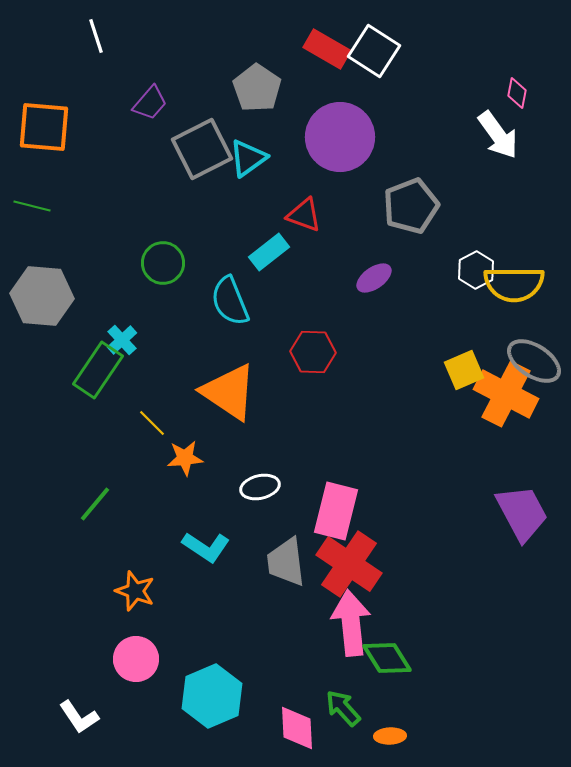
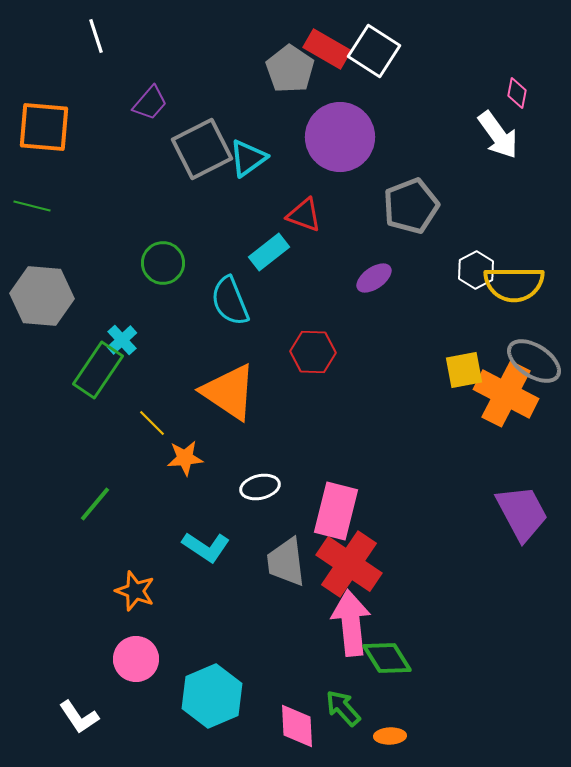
gray pentagon at (257, 88): moved 33 px right, 19 px up
yellow square at (464, 370): rotated 12 degrees clockwise
pink diamond at (297, 728): moved 2 px up
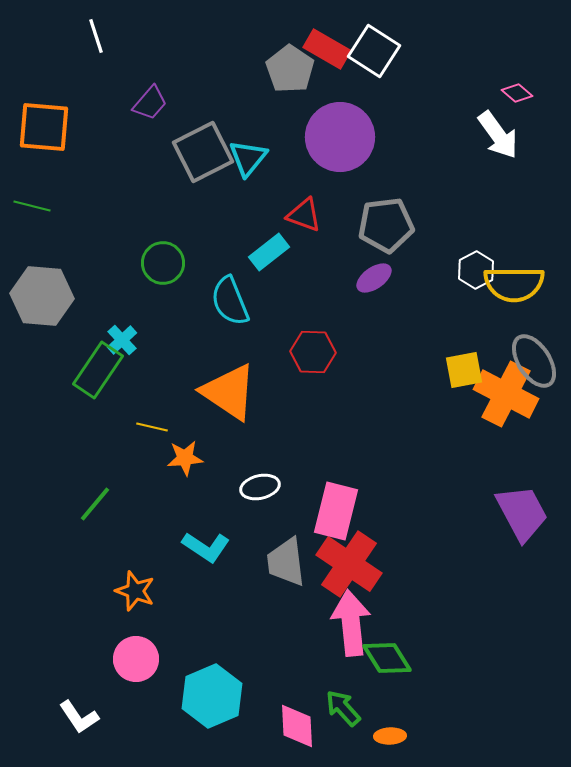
pink diamond at (517, 93): rotated 60 degrees counterclockwise
gray square at (202, 149): moved 1 px right, 3 px down
cyan triangle at (248, 158): rotated 15 degrees counterclockwise
gray pentagon at (411, 206): moved 25 px left, 19 px down; rotated 14 degrees clockwise
gray ellipse at (534, 361): rotated 24 degrees clockwise
yellow line at (152, 423): moved 4 px down; rotated 32 degrees counterclockwise
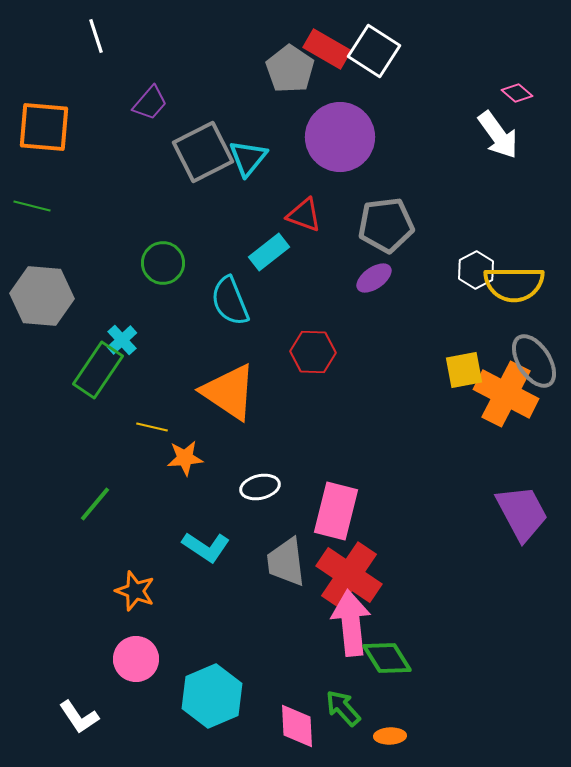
red cross at (349, 564): moved 11 px down
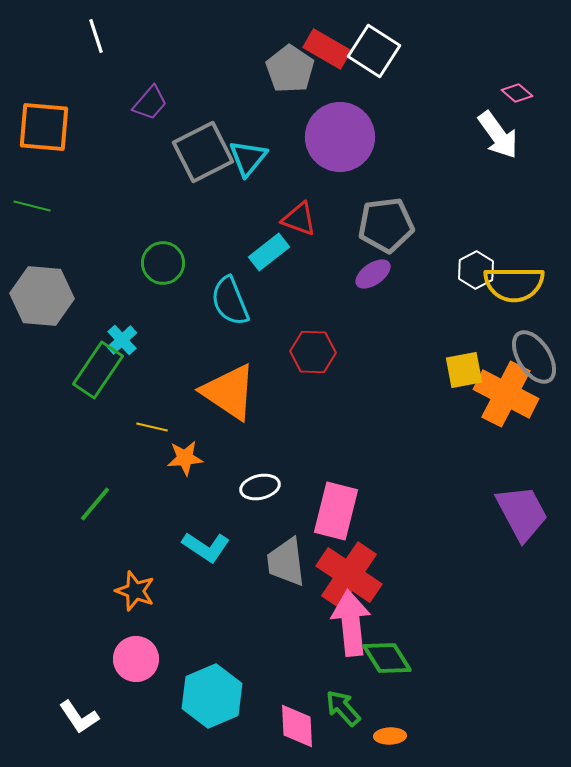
red triangle at (304, 215): moved 5 px left, 4 px down
purple ellipse at (374, 278): moved 1 px left, 4 px up
gray ellipse at (534, 361): moved 4 px up
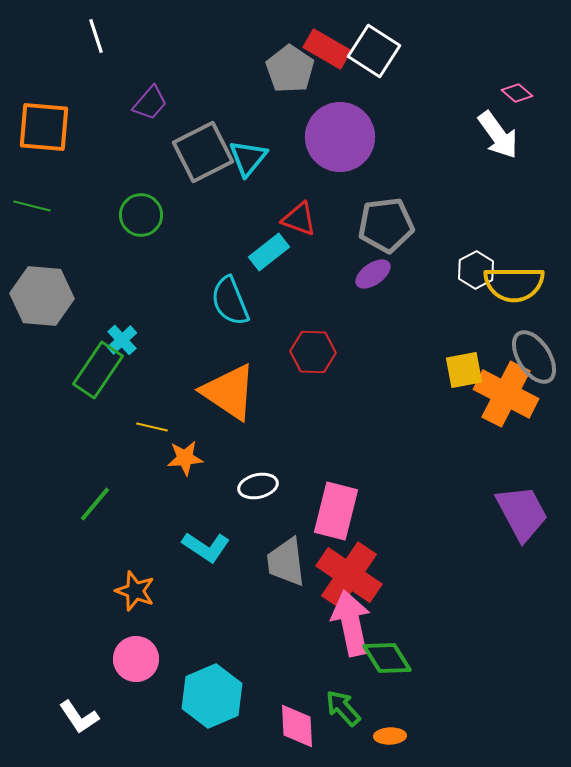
green circle at (163, 263): moved 22 px left, 48 px up
white ellipse at (260, 487): moved 2 px left, 1 px up
pink arrow at (351, 623): rotated 6 degrees counterclockwise
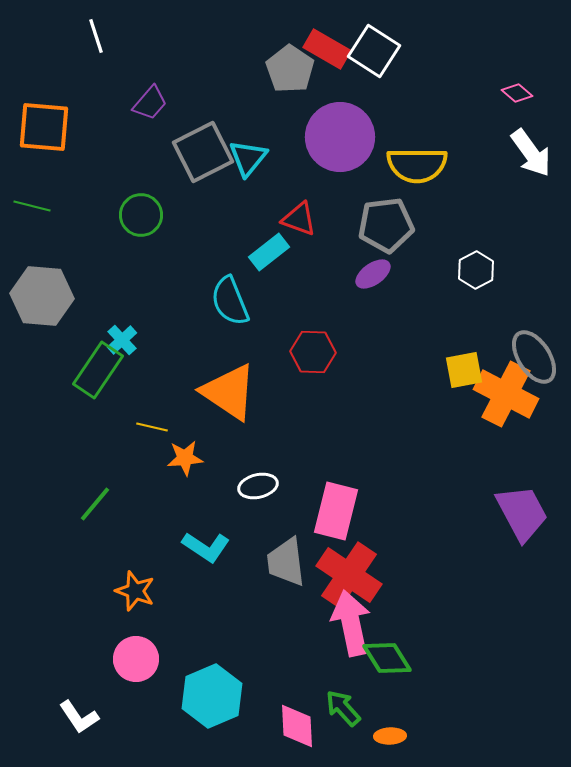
white arrow at (498, 135): moved 33 px right, 18 px down
yellow semicircle at (514, 284): moved 97 px left, 119 px up
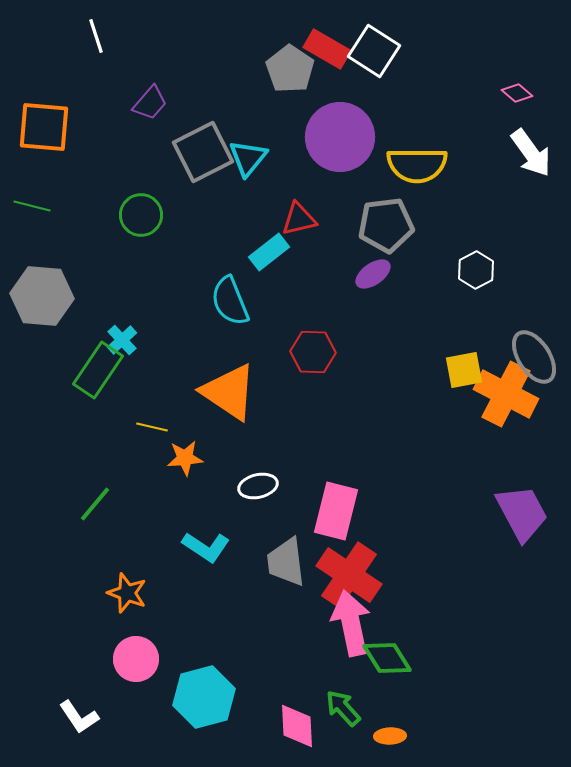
red triangle at (299, 219): rotated 33 degrees counterclockwise
orange star at (135, 591): moved 8 px left, 2 px down
cyan hexagon at (212, 696): moved 8 px left, 1 px down; rotated 8 degrees clockwise
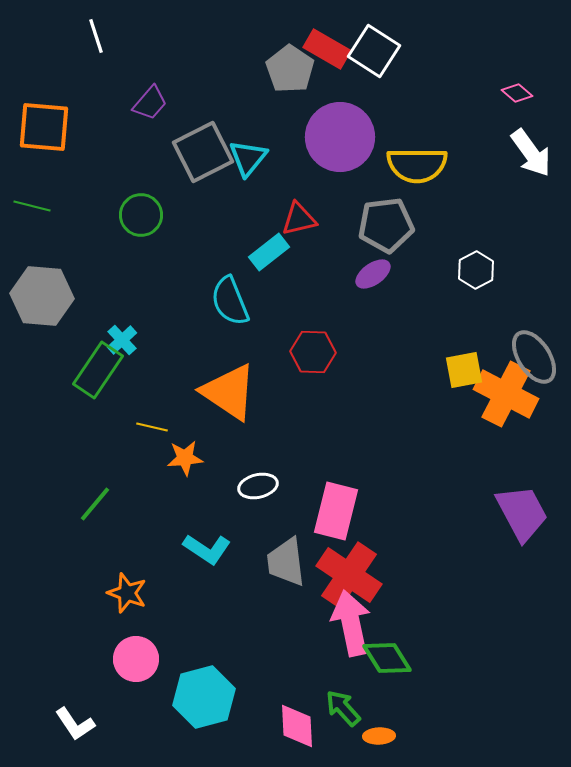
cyan L-shape at (206, 547): moved 1 px right, 2 px down
white L-shape at (79, 717): moved 4 px left, 7 px down
orange ellipse at (390, 736): moved 11 px left
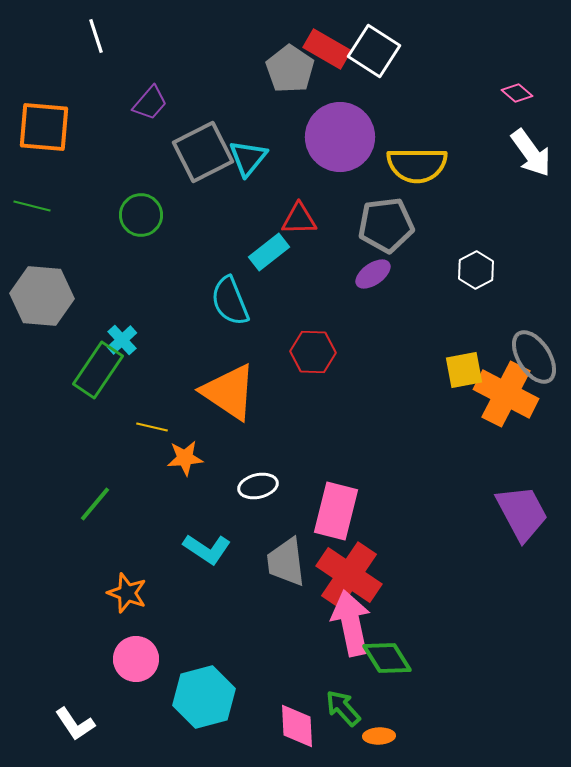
red triangle at (299, 219): rotated 12 degrees clockwise
